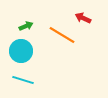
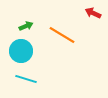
red arrow: moved 10 px right, 5 px up
cyan line: moved 3 px right, 1 px up
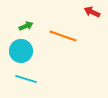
red arrow: moved 1 px left, 1 px up
orange line: moved 1 px right, 1 px down; rotated 12 degrees counterclockwise
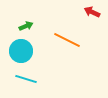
orange line: moved 4 px right, 4 px down; rotated 8 degrees clockwise
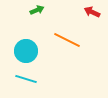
green arrow: moved 11 px right, 16 px up
cyan circle: moved 5 px right
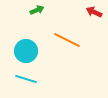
red arrow: moved 2 px right
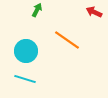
green arrow: rotated 40 degrees counterclockwise
orange line: rotated 8 degrees clockwise
cyan line: moved 1 px left
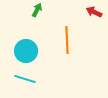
orange line: rotated 52 degrees clockwise
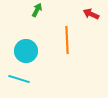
red arrow: moved 3 px left, 2 px down
cyan line: moved 6 px left
